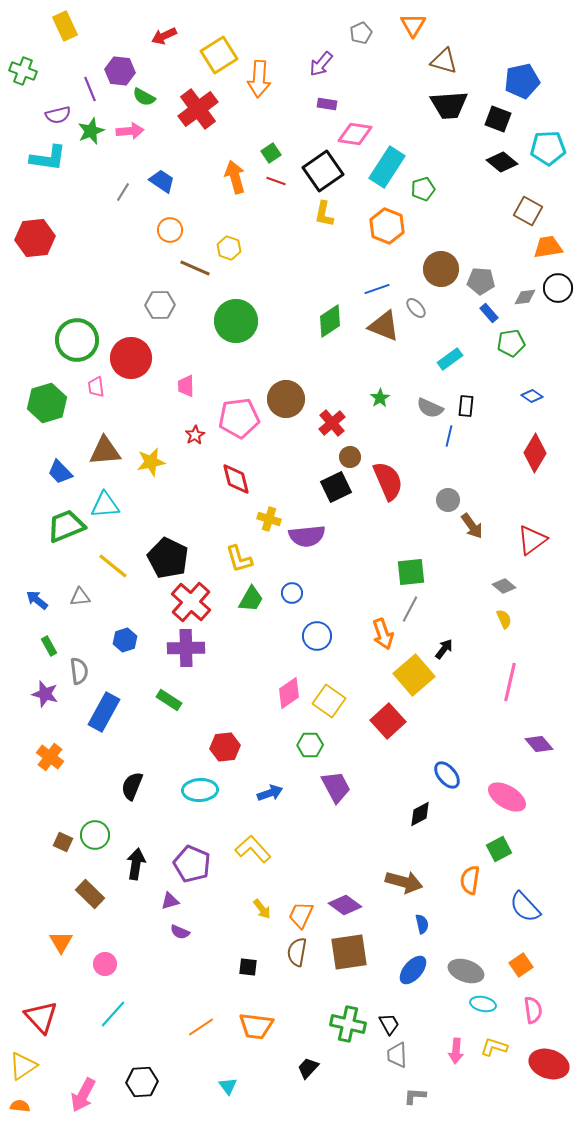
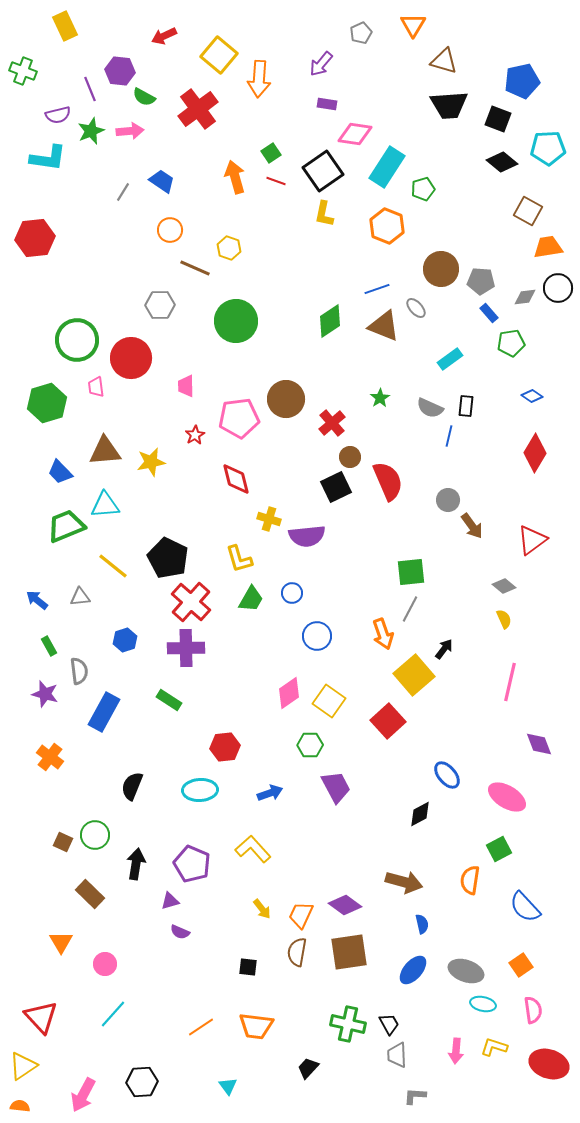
yellow square at (219, 55): rotated 18 degrees counterclockwise
purple diamond at (539, 744): rotated 20 degrees clockwise
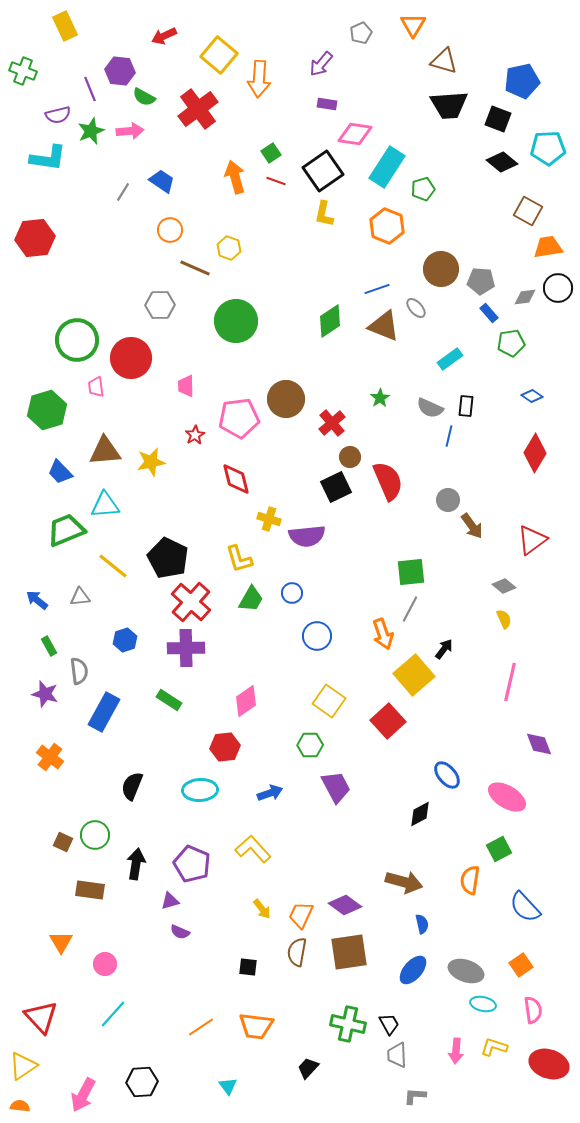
green hexagon at (47, 403): moved 7 px down
green trapezoid at (66, 526): moved 4 px down
pink diamond at (289, 693): moved 43 px left, 8 px down
brown rectangle at (90, 894): moved 4 px up; rotated 36 degrees counterclockwise
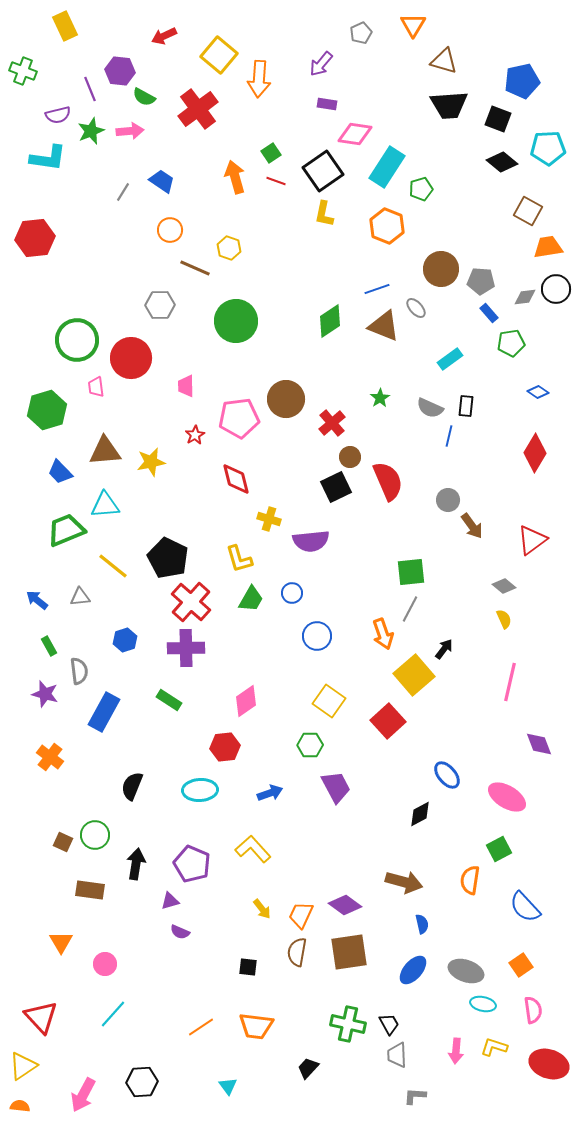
green pentagon at (423, 189): moved 2 px left
black circle at (558, 288): moved 2 px left, 1 px down
blue diamond at (532, 396): moved 6 px right, 4 px up
purple semicircle at (307, 536): moved 4 px right, 5 px down
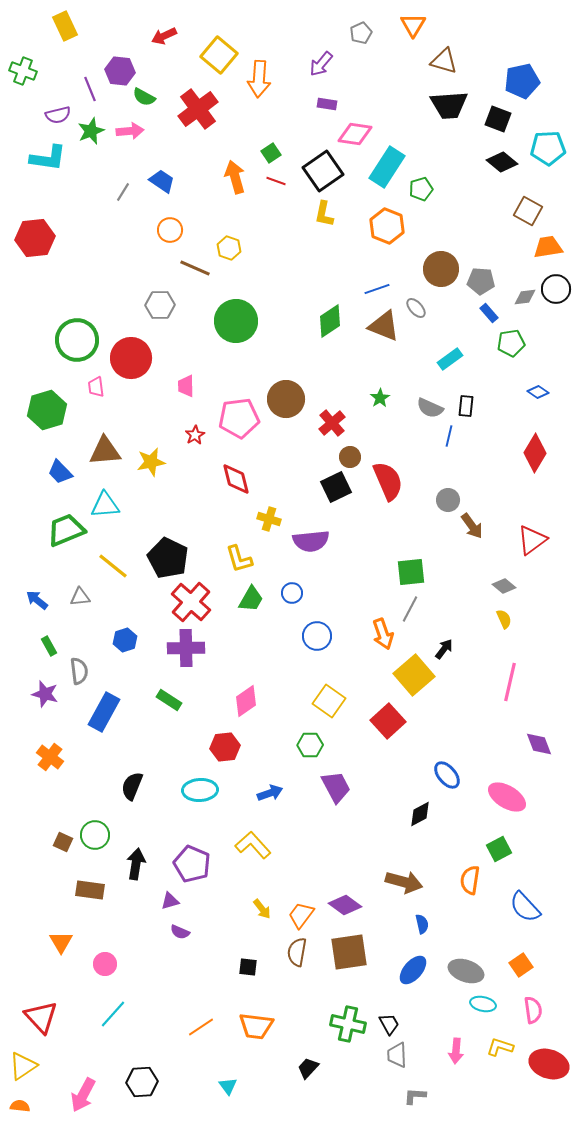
yellow L-shape at (253, 849): moved 4 px up
orange trapezoid at (301, 915): rotated 12 degrees clockwise
yellow L-shape at (494, 1047): moved 6 px right
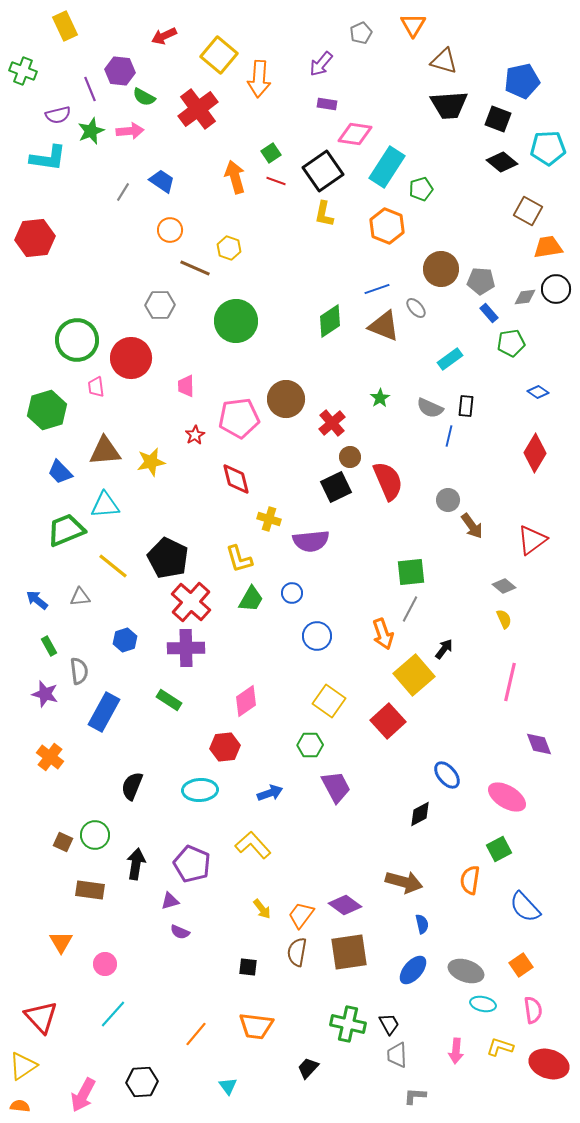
orange line at (201, 1027): moved 5 px left, 7 px down; rotated 16 degrees counterclockwise
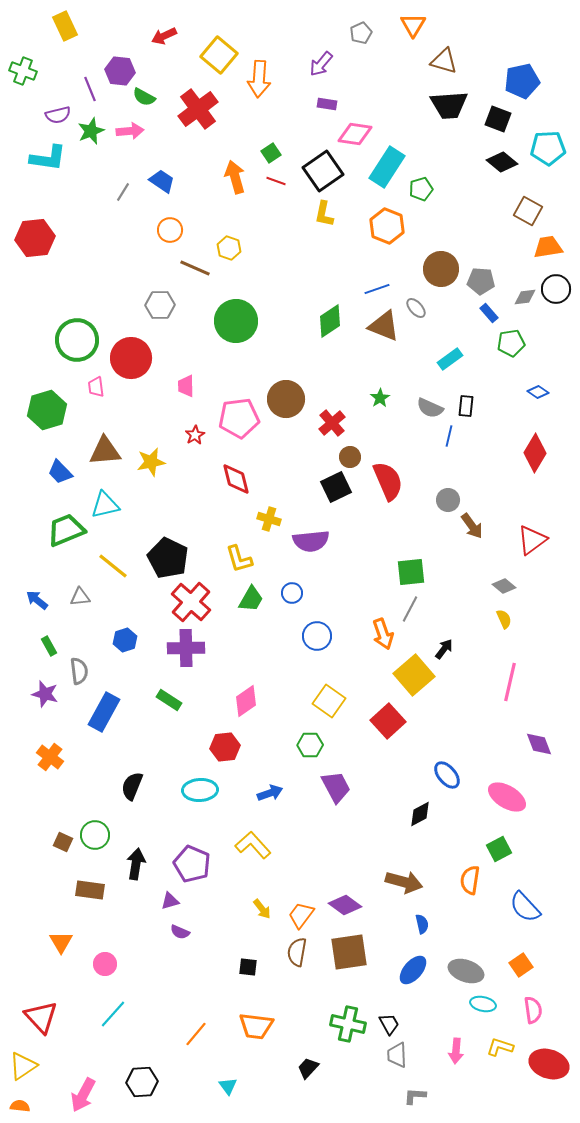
cyan triangle at (105, 505): rotated 8 degrees counterclockwise
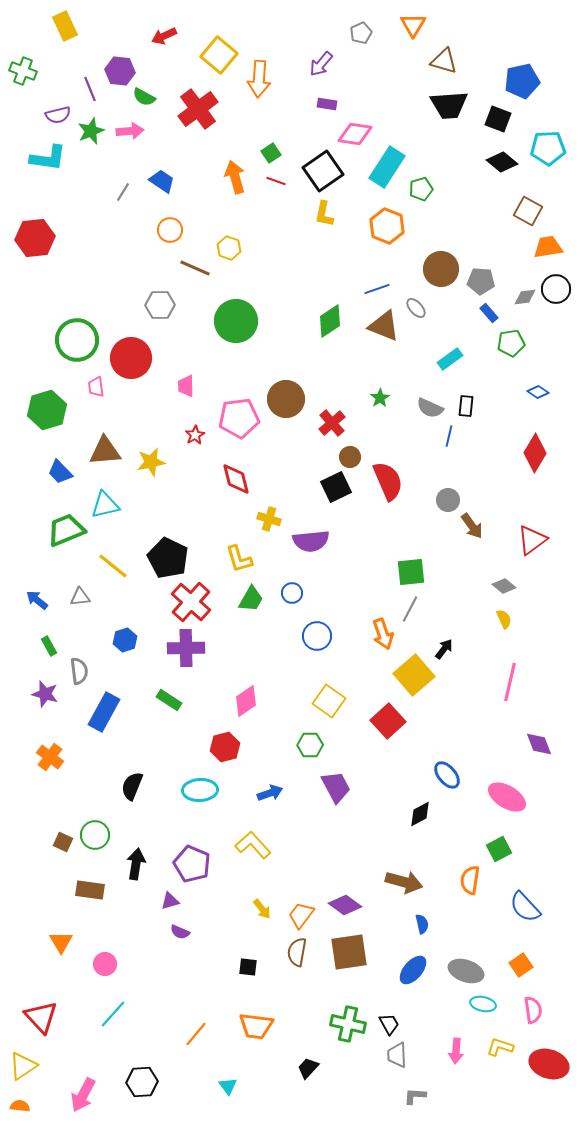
red hexagon at (225, 747): rotated 8 degrees counterclockwise
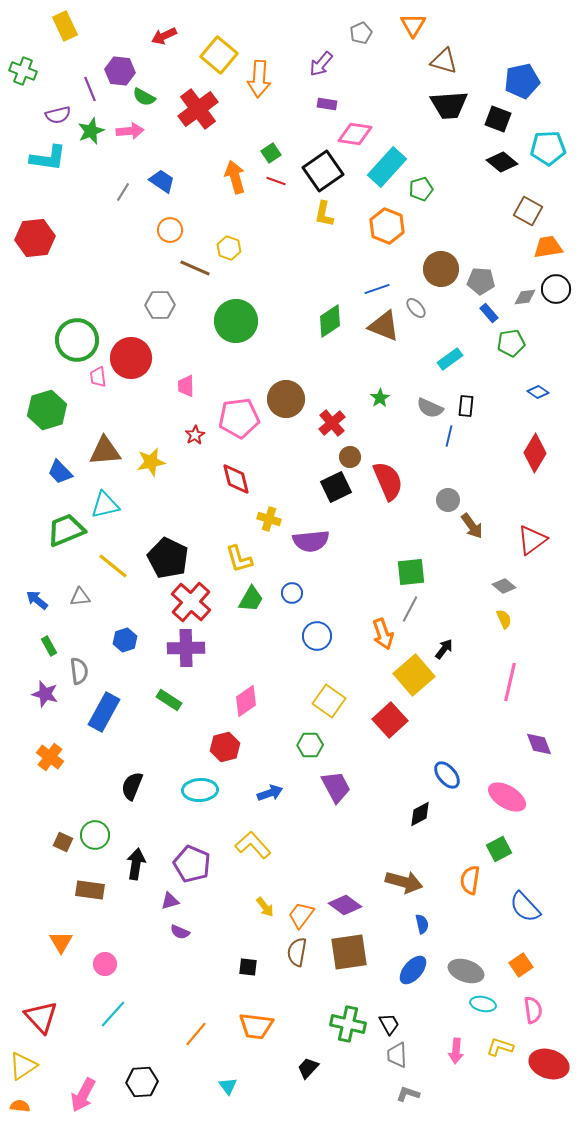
cyan rectangle at (387, 167): rotated 9 degrees clockwise
pink trapezoid at (96, 387): moved 2 px right, 10 px up
red square at (388, 721): moved 2 px right, 1 px up
yellow arrow at (262, 909): moved 3 px right, 2 px up
gray L-shape at (415, 1096): moved 7 px left, 2 px up; rotated 15 degrees clockwise
